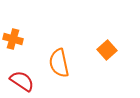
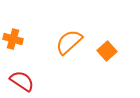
orange square: moved 1 px down
orange semicircle: moved 10 px right, 21 px up; rotated 60 degrees clockwise
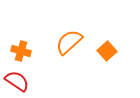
orange cross: moved 8 px right, 12 px down
red semicircle: moved 5 px left
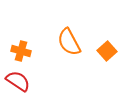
orange semicircle: rotated 76 degrees counterclockwise
red semicircle: moved 1 px right
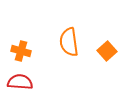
orange semicircle: rotated 20 degrees clockwise
red semicircle: moved 2 px right, 1 px down; rotated 30 degrees counterclockwise
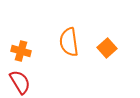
orange square: moved 3 px up
red semicircle: rotated 55 degrees clockwise
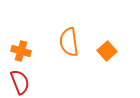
orange square: moved 3 px down
red semicircle: rotated 10 degrees clockwise
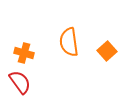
orange cross: moved 3 px right, 2 px down
red semicircle: rotated 15 degrees counterclockwise
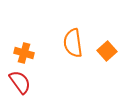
orange semicircle: moved 4 px right, 1 px down
